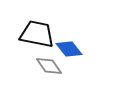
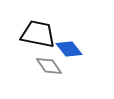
black trapezoid: moved 1 px right
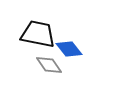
gray diamond: moved 1 px up
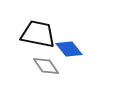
gray diamond: moved 3 px left, 1 px down
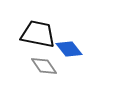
gray diamond: moved 2 px left
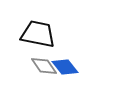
blue diamond: moved 4 px left, 18 px down
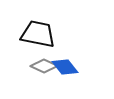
gray diamond: rotated 32 degrees counterclockwise
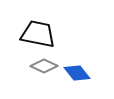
blue diamond: moved 12 px right, 6 px down
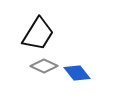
black trapezoid: rotated 111 degrees clockwise
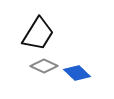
blue diamond: rotated 8 degrees counterclockwise
